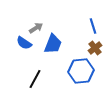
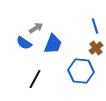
blue line: moved 2 px right
brown cross: moved 1 px right
blue hexagon: rotated 10 degrees clockwise
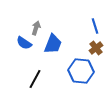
gray arrow: rotated 40 degrees counterclockwise
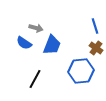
gray arrow: rotated 88 degrees clockwise
blue trapezoid: moved 1 px left, 1 px down
brown cross: rotated 16 degrees counterclockwise
blue hexagon: rotated 10 degrees counterclockwise
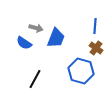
blue line: rotated 21 degrees clockwise
blue trapezoid: moved 4 px right, 7 px up
blue hexagon: rotated 20 degrees clockwise
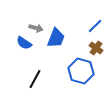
blue line: rotated 42 degrees clockwise
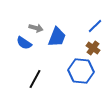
blue trapezoid: moved 1 px right, 1 px up
brown cross: moved 3 px left
blue hexagon: rotated 10 degrees counterclockwise
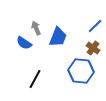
gray arrow: rotated 128 degrees counterclockwise
blue trapezoid: moved 1 px right
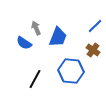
brown cross: moved 2 px down
blue hexagon: moved 10 px left
